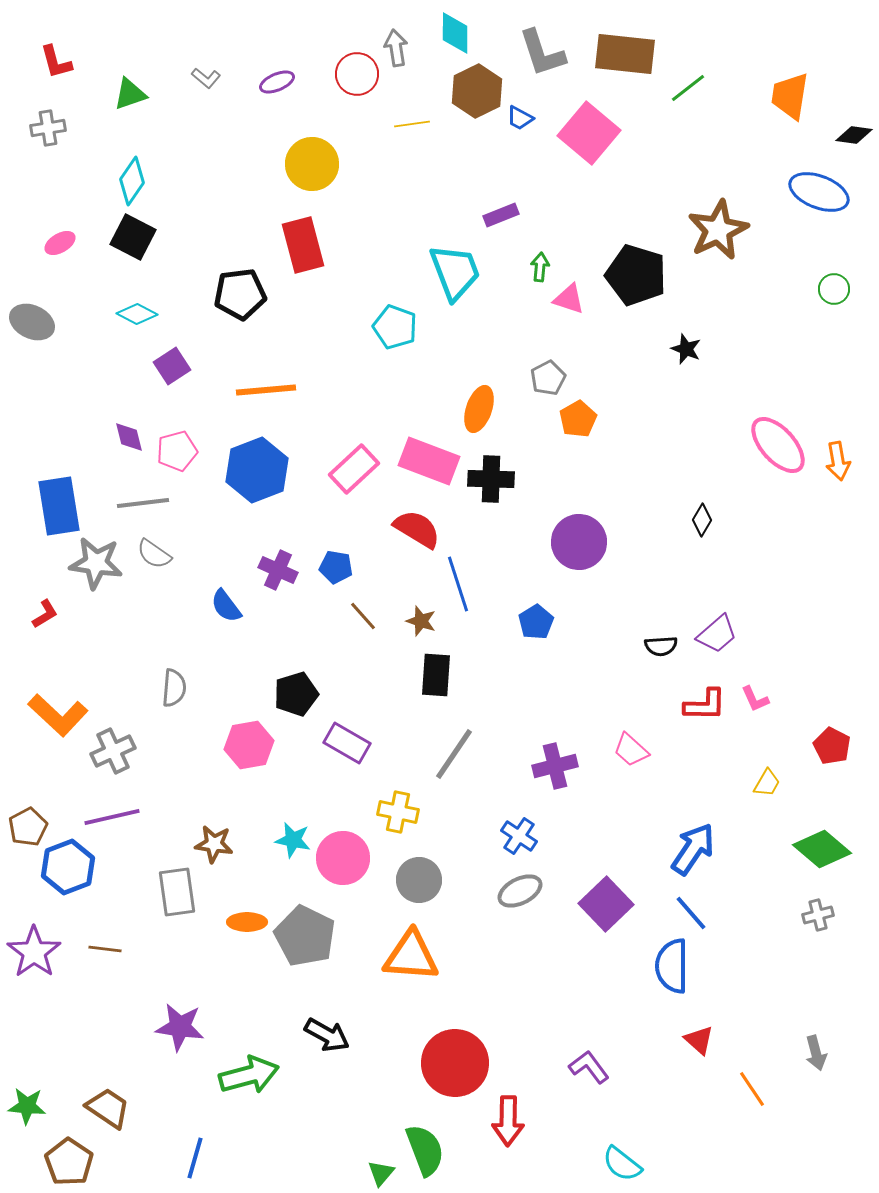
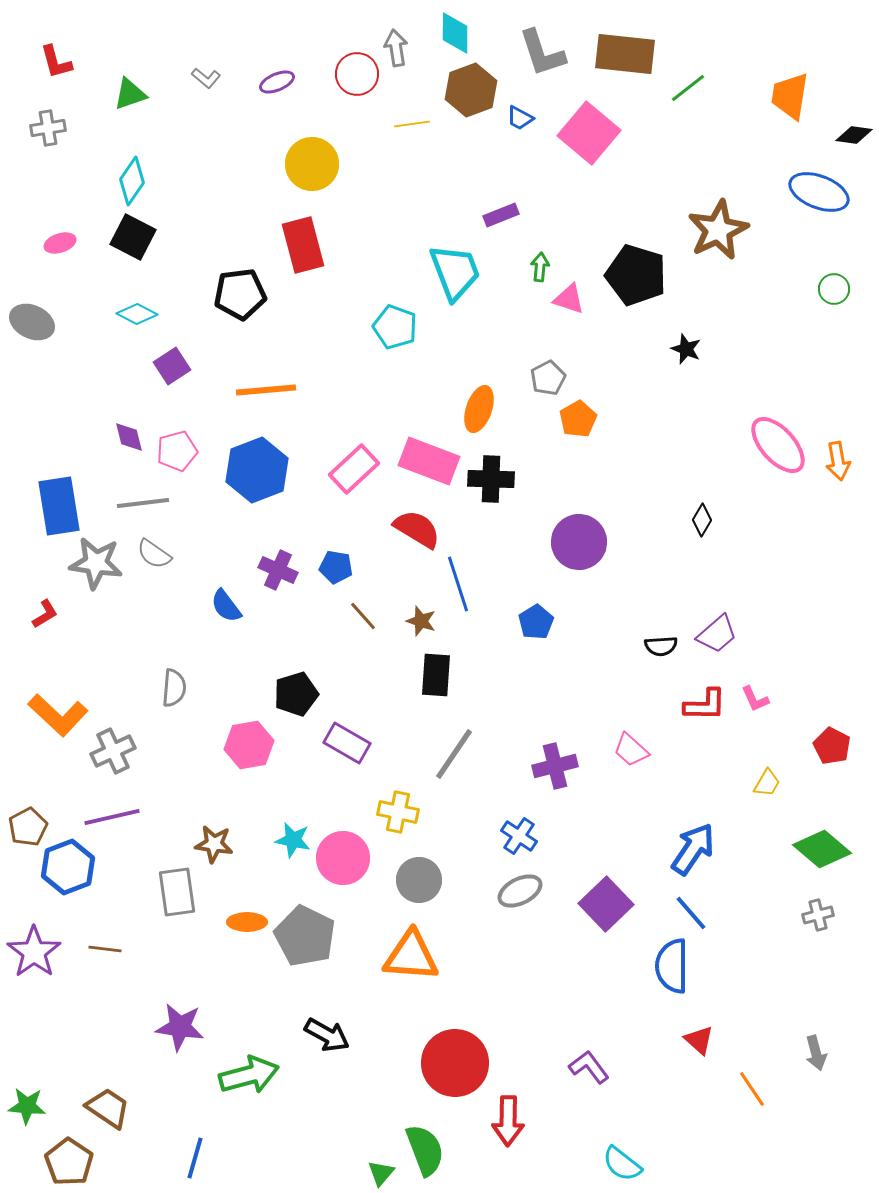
brown hexagon at (477, 91): moved 6 px left, 1 px up; rotated 6 degrees clockwise
pink ellipse at (60, 243): rotated 12 degrees clockwise
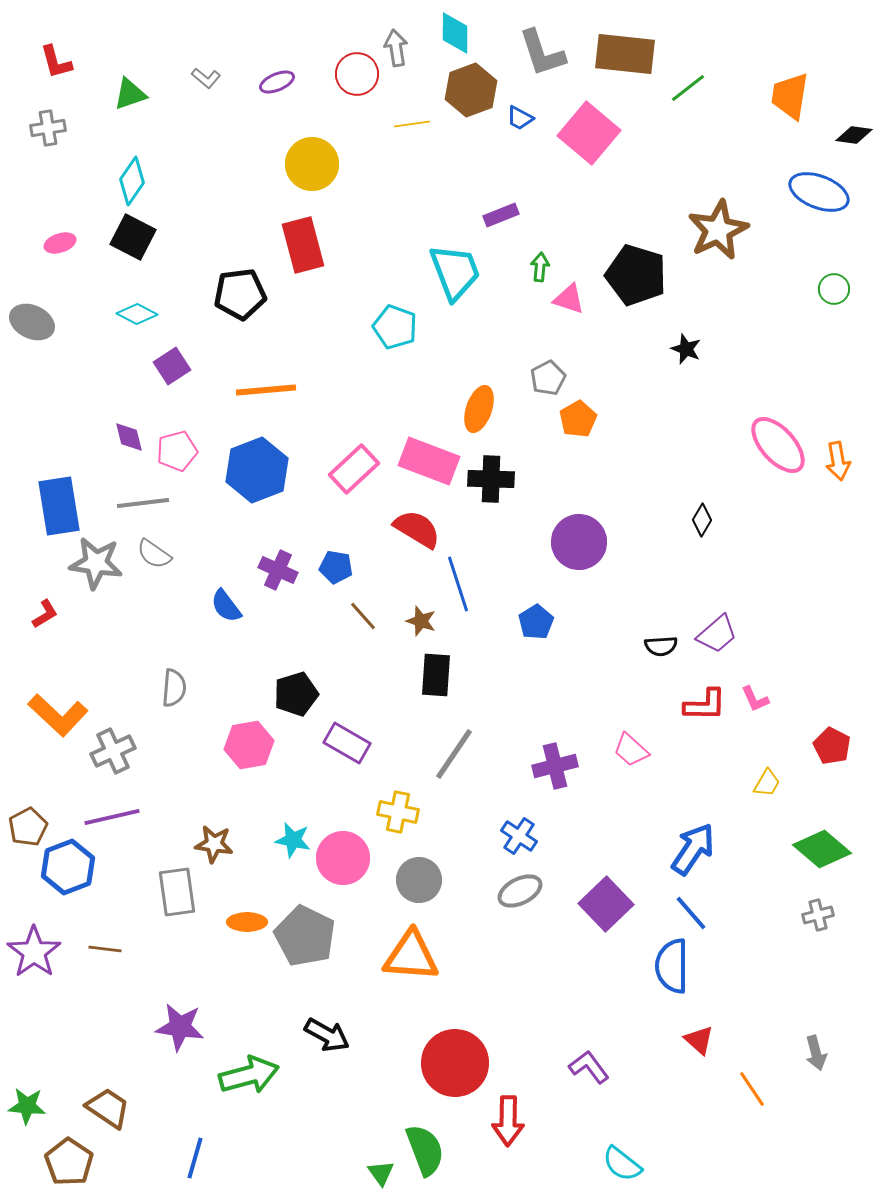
green triangle at (381, 1173): rotated 16 degrees counterclockwise
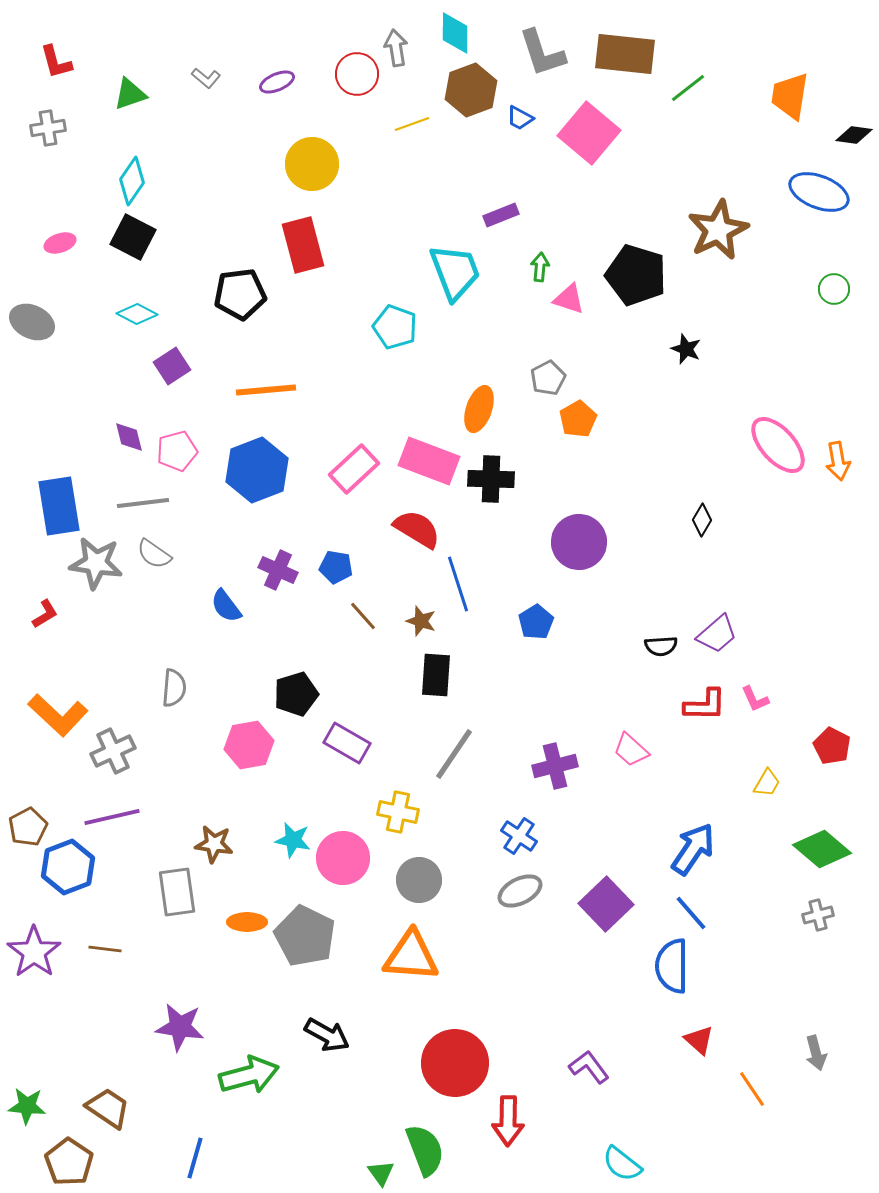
yellow line at (412, 124): rotated 12 degrees counterclockwise
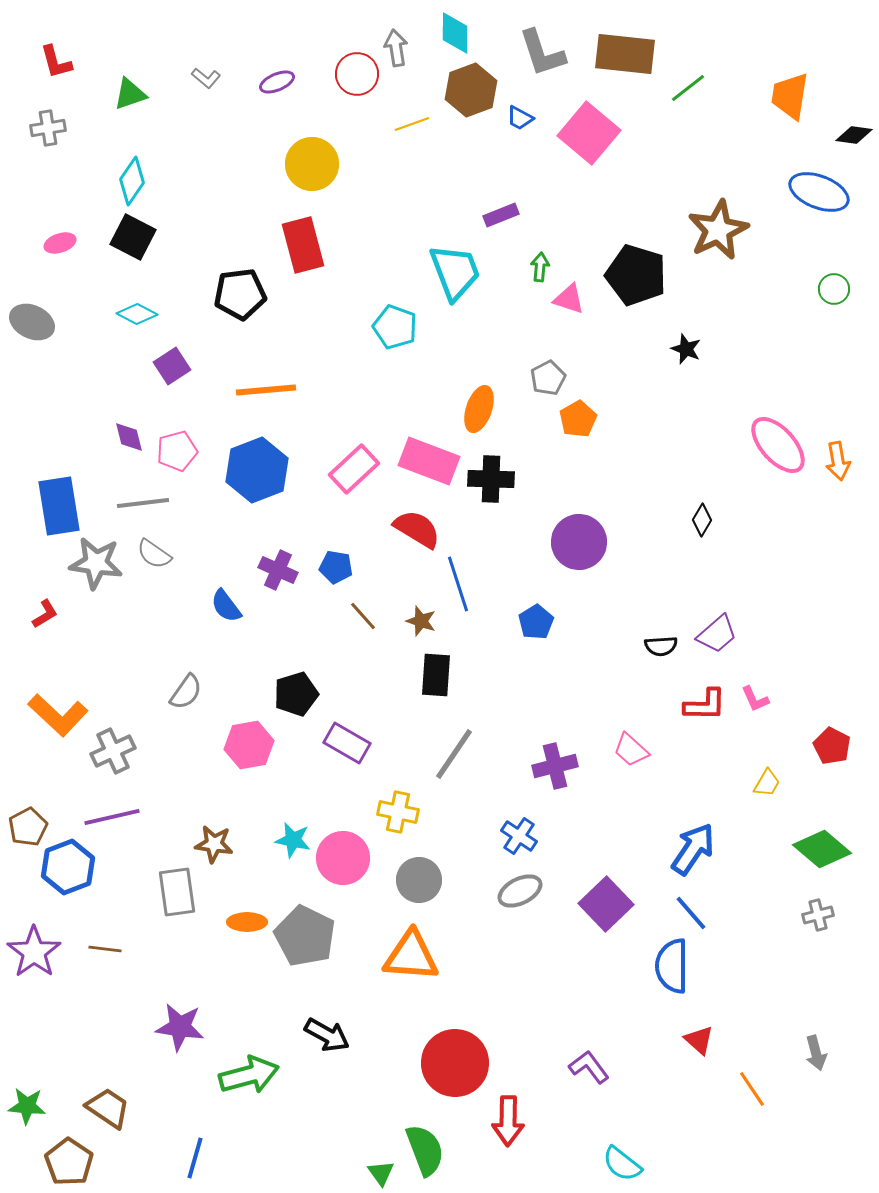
gray semicircle at (174, 688): moved 12 px right, 4 px down; rotated 30 degrees clockwise
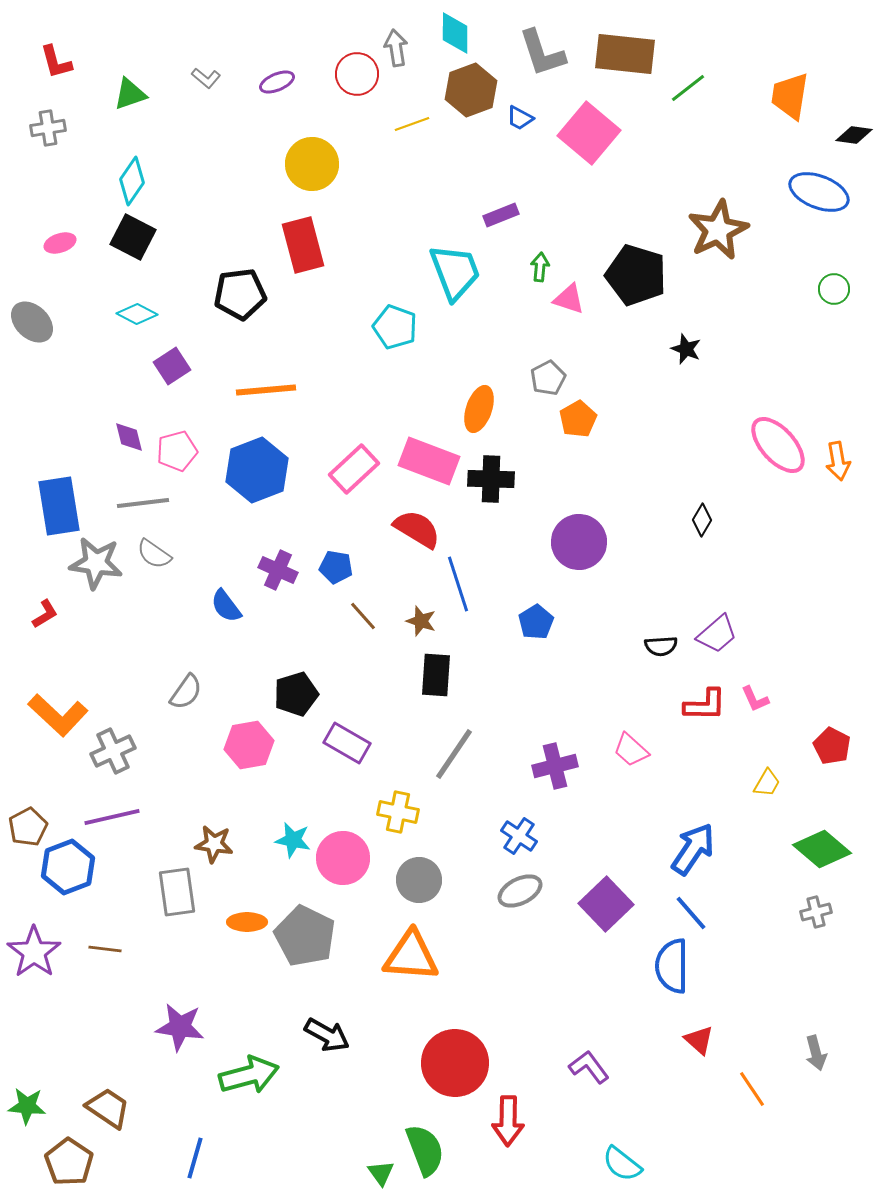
gray ellipse at (32, 322): rotated 18 degrees clockwise
gray cross at (818, 915): moved 2 px left, 3 px up
